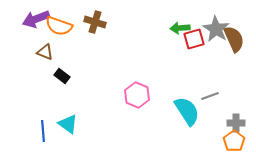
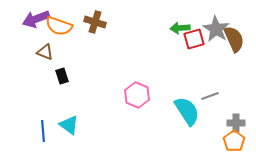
black rectangle: rotated 35 degrees clockwise
cyan triangle: moved 1 px right, 1 px down
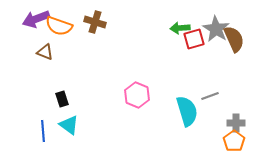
black rectangle: moved 23 px down
cyan semicircle: rotated 16 degrees clockwise
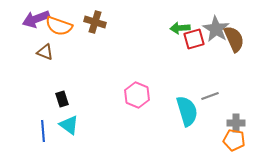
orange pentagon: moved 1 px up; rotated 25 degrees counterclockwise
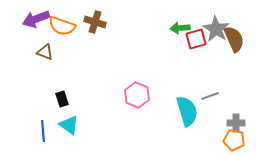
orange semicircle: moved 3 px right
red square: moved 2 px right
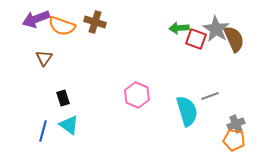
green arrow: moved 1 px left
red square: rotated 35 degrees clockwise
brown triangle: moved 1 px left, 6 px down; rotated 42 degrees clockwise
black rectangle: moved 1 px right, 1 px up
gray cross: moved 1 px down; rotated 24 degrees counterclockwise
blue line: rotated 20 degrees clockwise
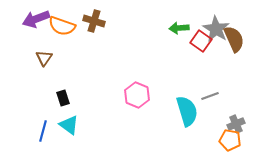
brown cross: moved 1 px left, 1 px up
red square: moved 5 px right, 2 px down; rotated 15 degrees clockwise
orange pentagon: moved 4 px left
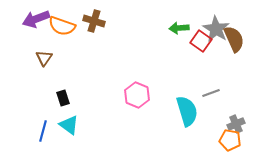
gray line: moved 1 px right, 3 px up
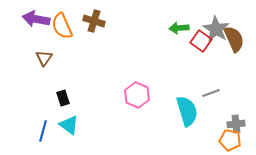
purple arrow: rotated 32 degrees clockwise
orange semicircle: rotated 48 degrees clockwise
gray cross: rotated 18 degrees clockwise
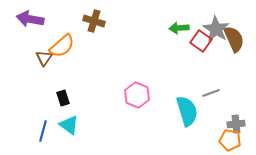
purple arrow: moved 6 px left
orange semicircle: moved 20 px down; rotated 108 degrees counterclockwise
